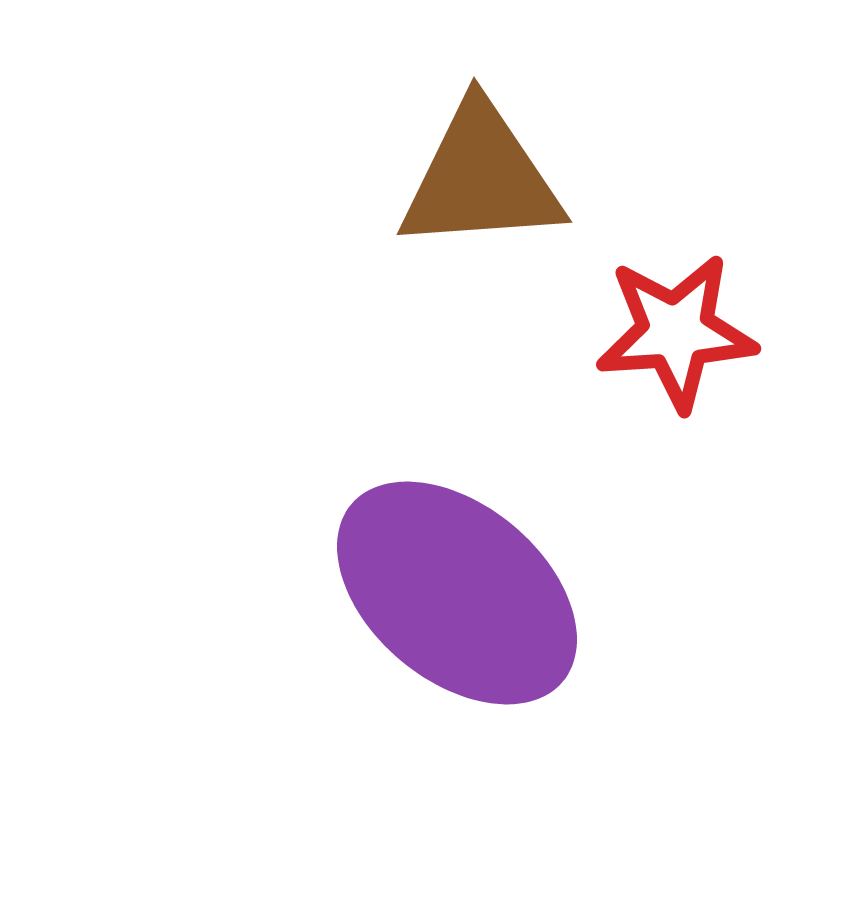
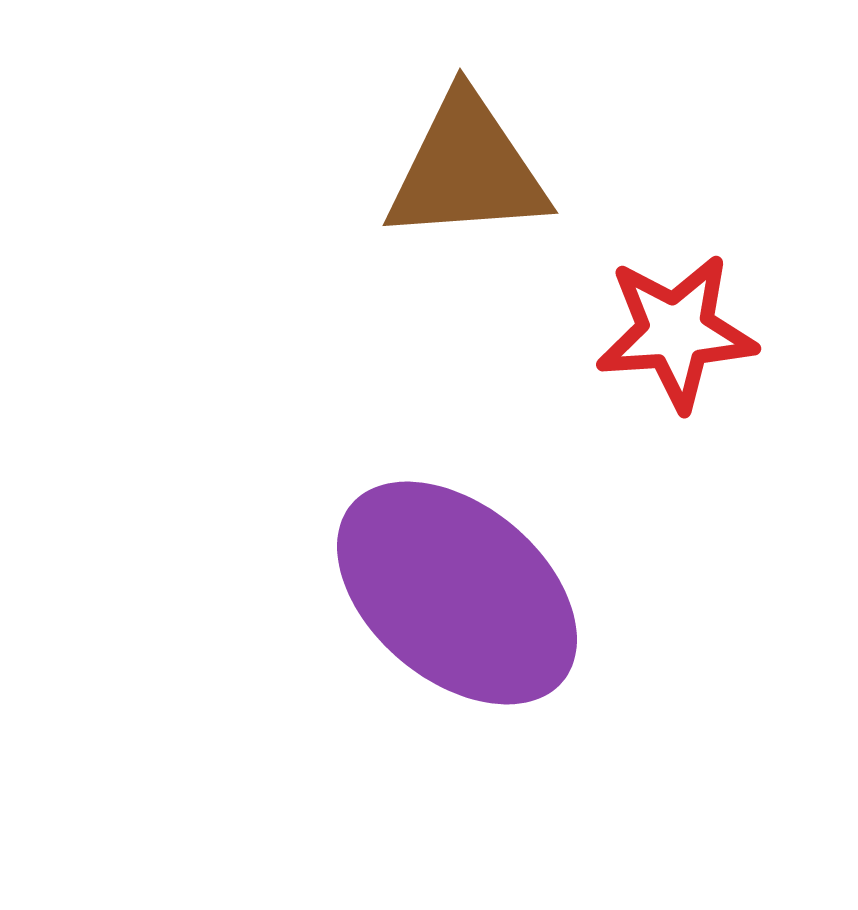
brown triangle: moved 14 px left, 9 px up
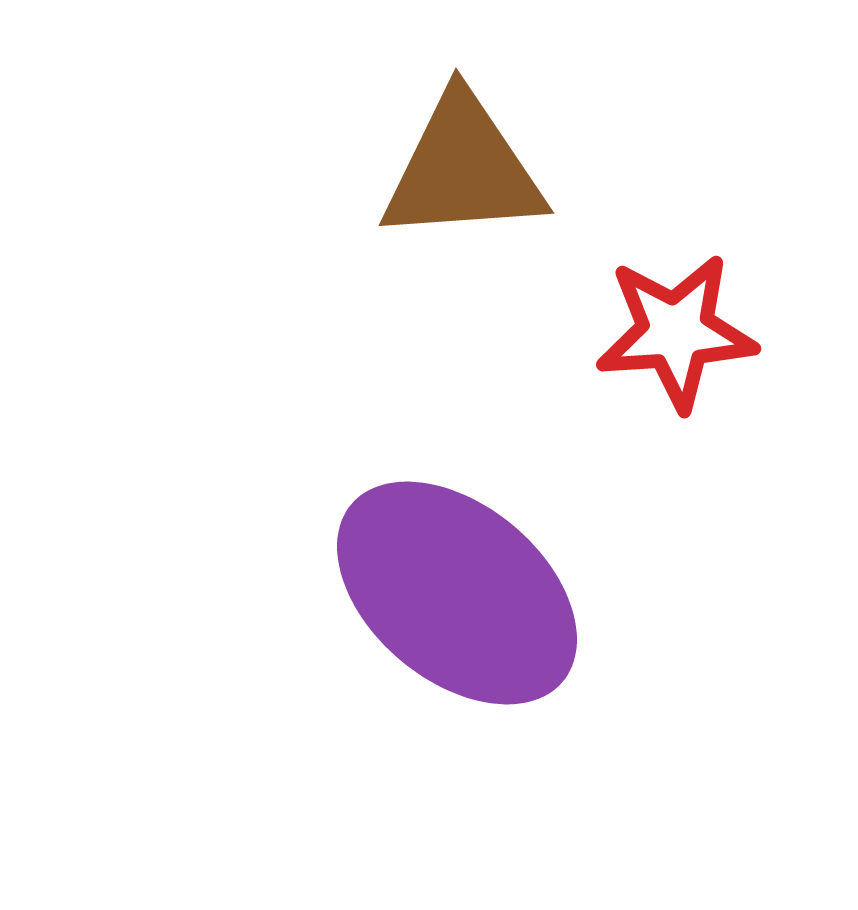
brown triangle: moved 4 px left
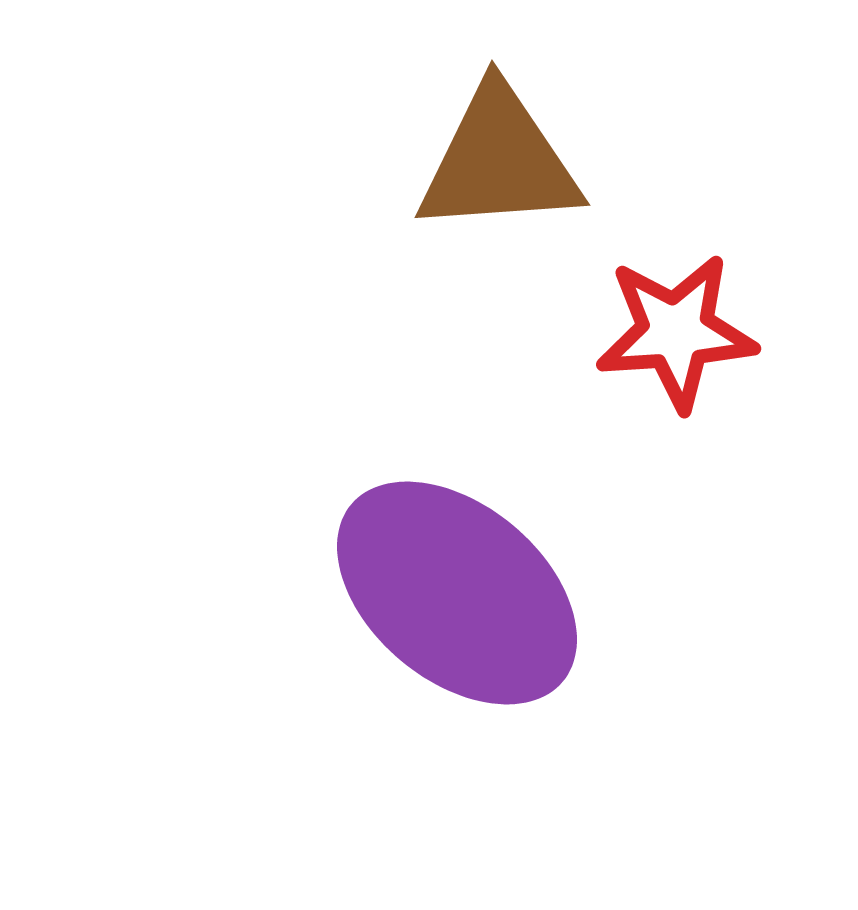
brown triangle: moved 36 px right, 8 px up
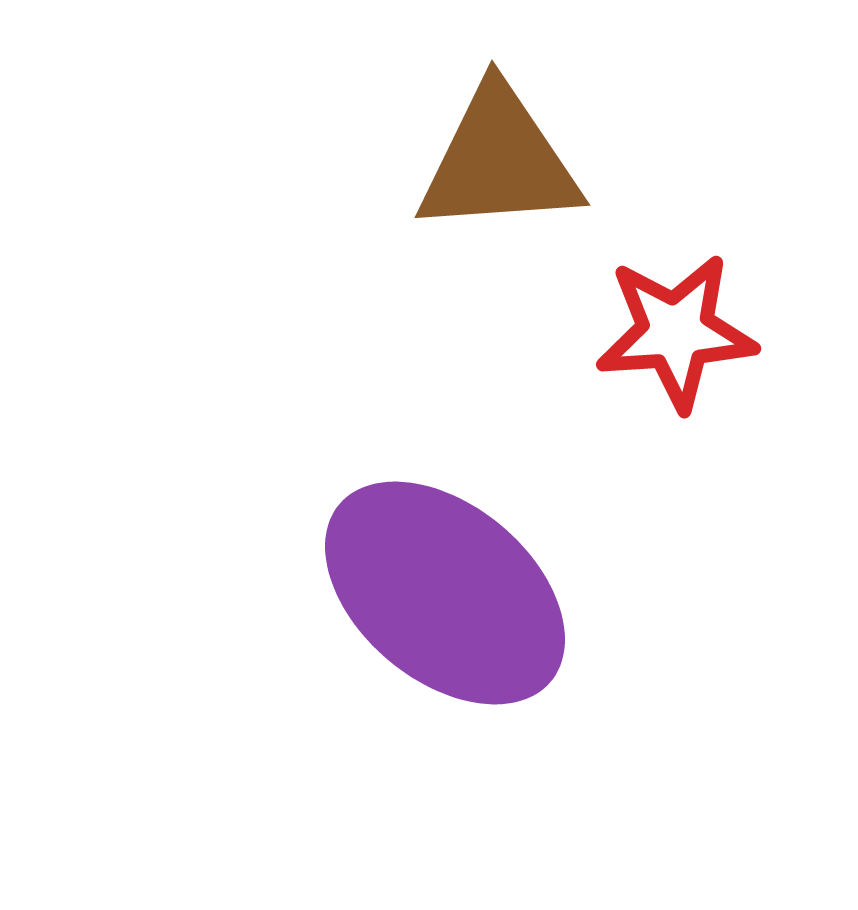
purple ellipse: moved 12 px left
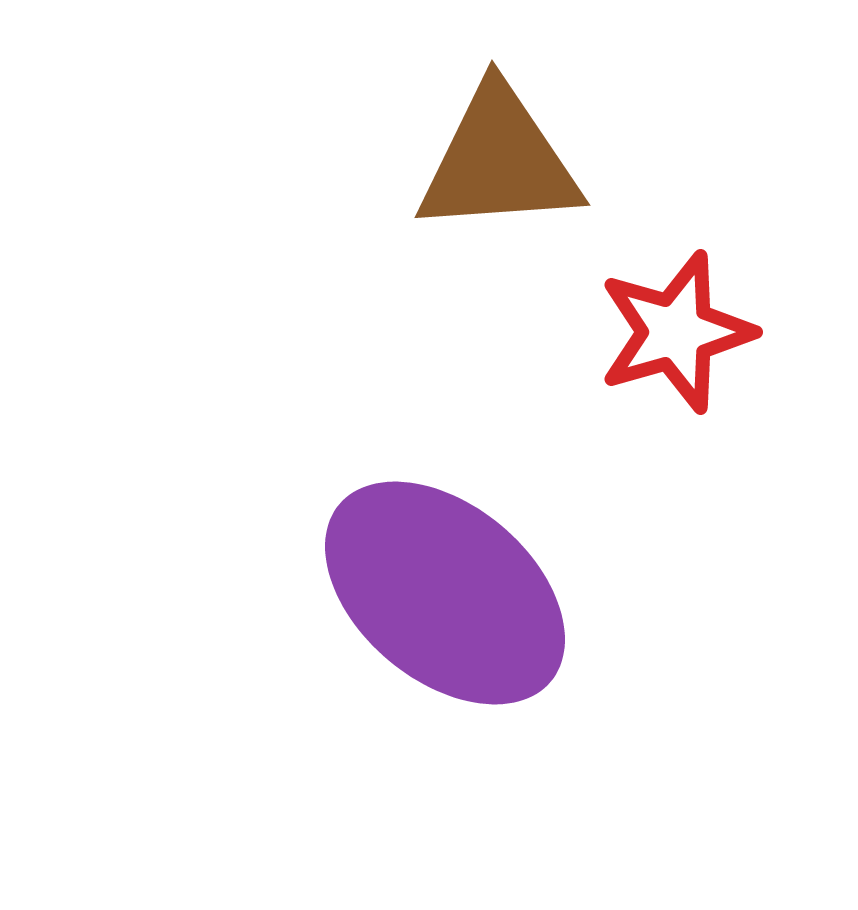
red star: rotated 12 degrees counterclockwise
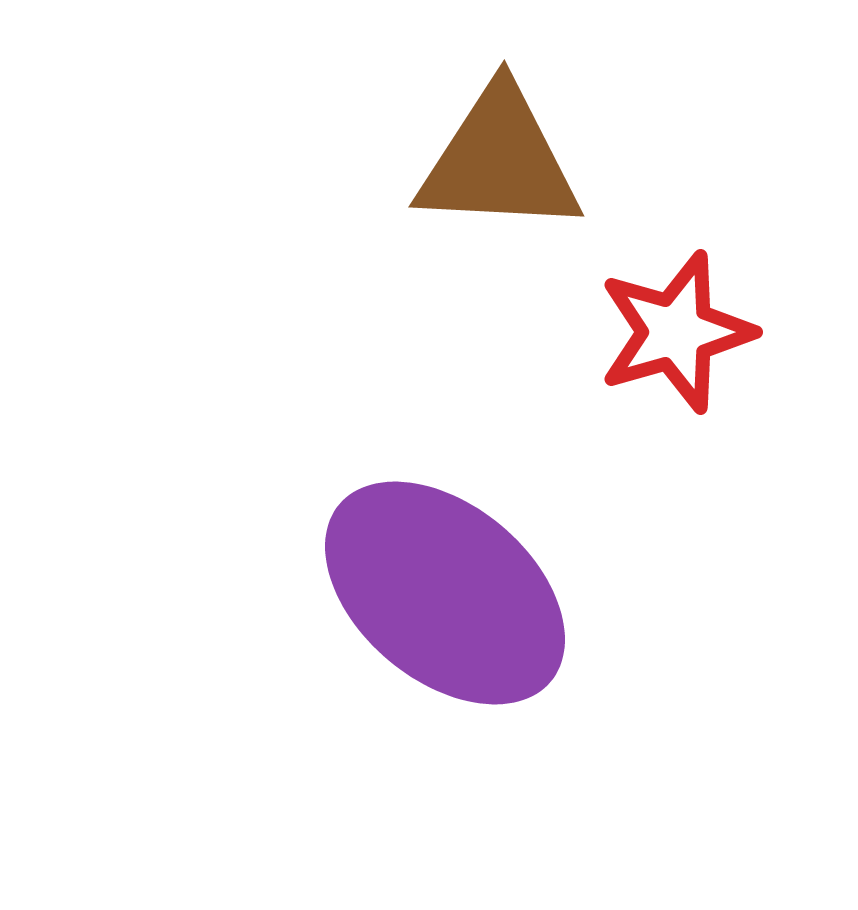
brown triangle: rotated 7 degrees clockwise
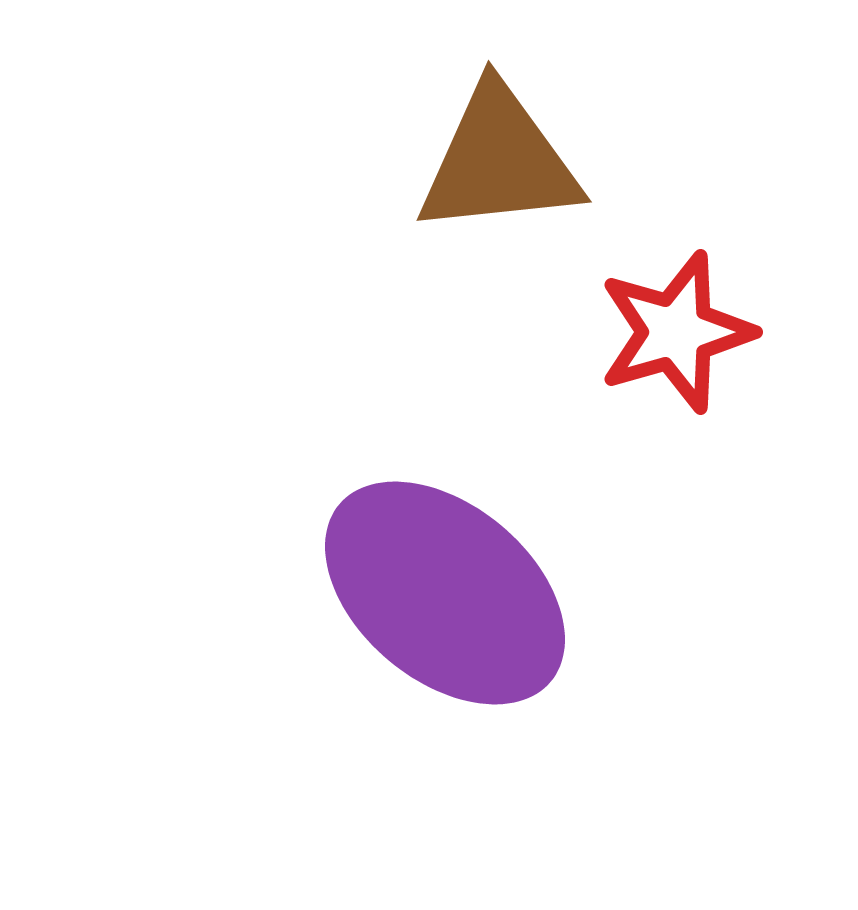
brown triangle: rotated 9 degrees counterclockwise
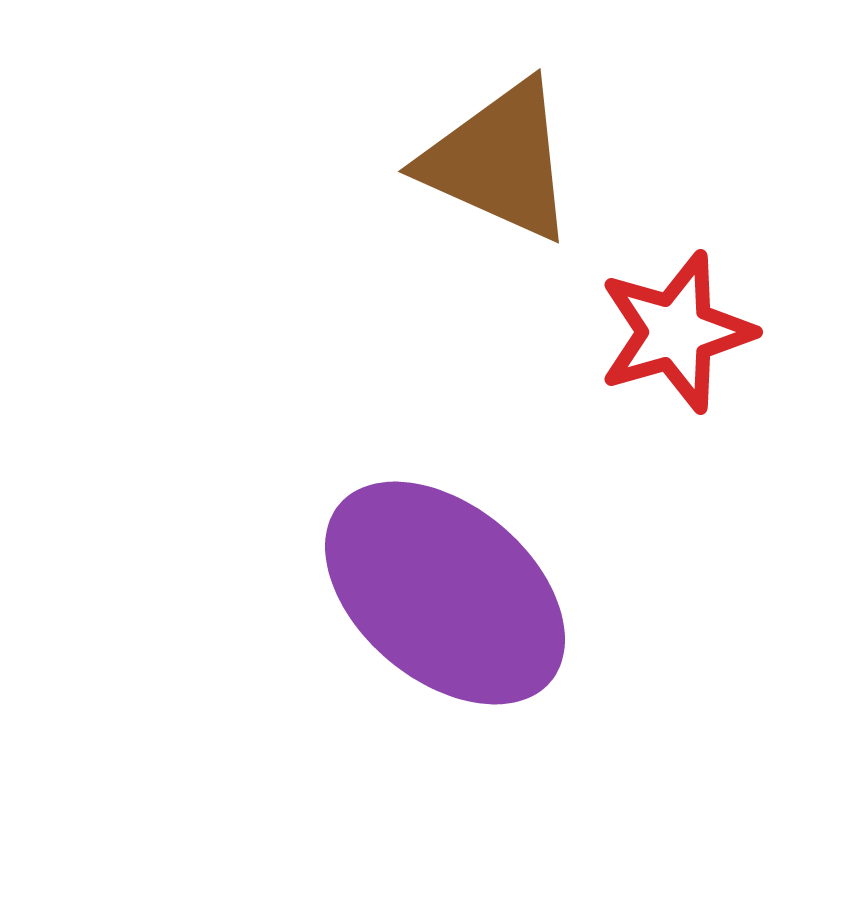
brown triangle: rotated 30 degrees clockwise
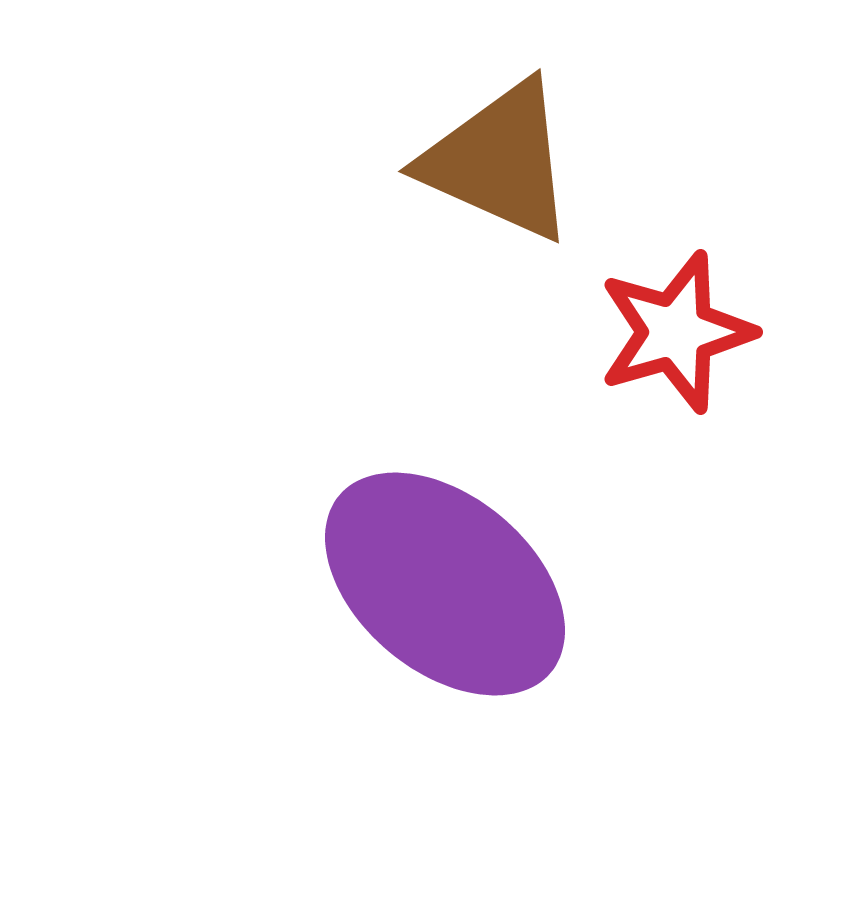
purple ellipse: moved 9 px up
